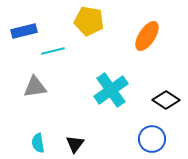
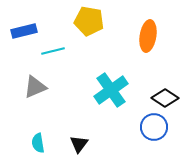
orange ellipse: moved 1 px right; rotated 24 degrees counterclockwise
gray triangle: rotated 15 degrees counterclockwise
black diamond: moved 1 px left, 2 px up
blue circle: moved 2 px right, 12 px up
black triangle: moved 4 px right
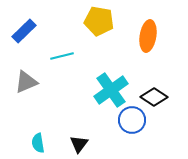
yellow pentagon: moved 10 px right
blue rectangle: rotated 30 degrees counterclockwise
cyan line: moved 9 px right, 5 px down
gray triangle: moved 9 px left, 5 px up
black diamond: moved 11 px left, 1 px up
blue circle: moved 22 px left, 7 px up
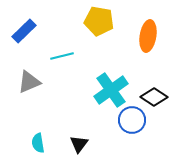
gray triangle: moved 3 px right
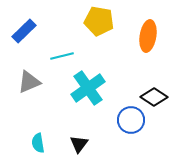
cyan cross: moved 23 px left, 2 px up
blue circle: moved 1 px left
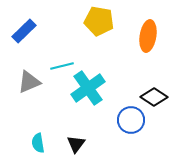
cyan line: moved 10 px down
black triangle: moved 3 px left
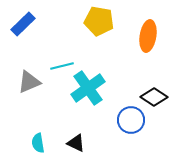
blue rectangle: moved 1 px left, 7 px up
black triangle: moved 1 px up; rotated 42 degrees counterclockwise
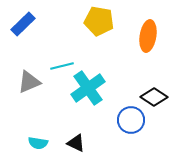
cyan semicircle: rotated 72 degrees counterclockwise
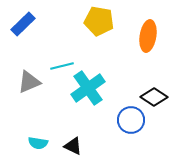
black triangle: moved 3 px left, 3 px down
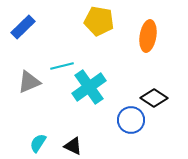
blue rectangle: moved 3 px down
cyan cross: moved 1 px right, 1 px up
black diamond: moved 1 px down
cyan semicircle: rotated 114 degrees clockwise
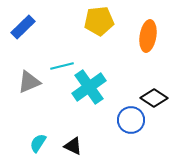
yellow pentagon: rotated 16 degrees counterclockwise
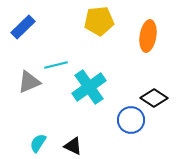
cyan line: moved 6 px left, 1 px up
